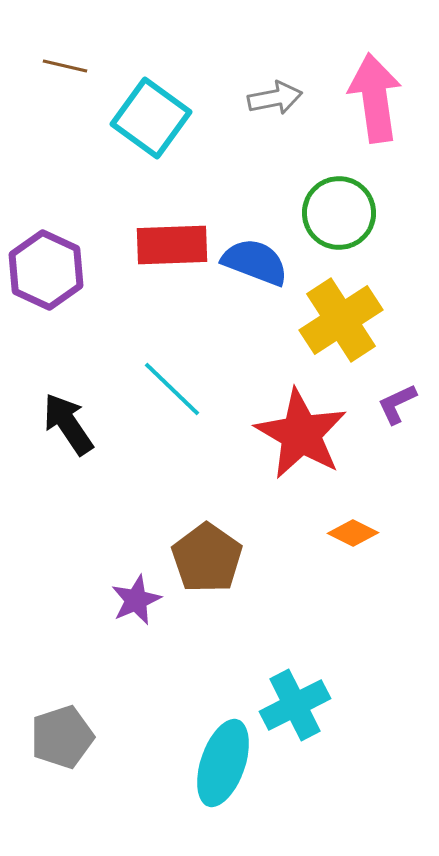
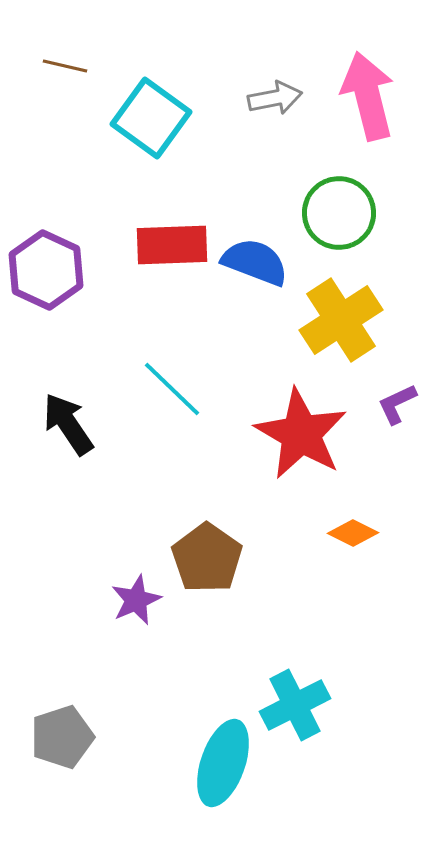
pink arrow: moved 7 px left, 2 px up; rotated 6 degrees counterclockwise
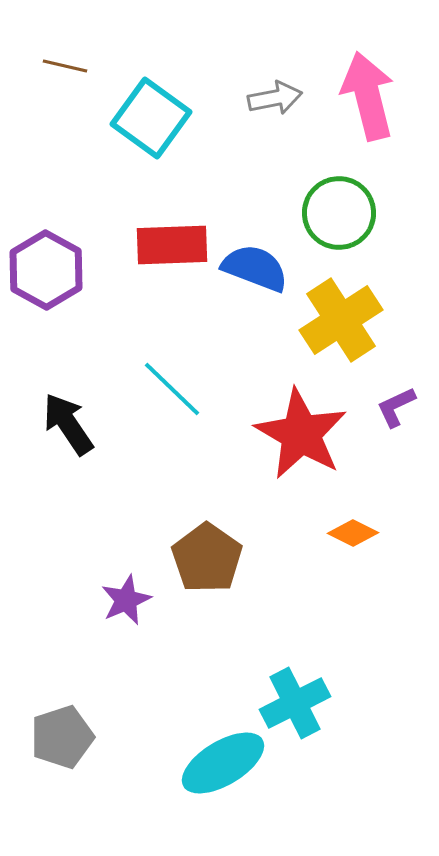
blue semicircle: moved 6 px down
purple hexagon: rotated 4 degrees clockwise
purple L-shape: moved 1 px left, 3 px down
purple star: moved 10 px left
cyan cross: moved 2 px up
cyan ellipse: rotated 40 degrees clockwise
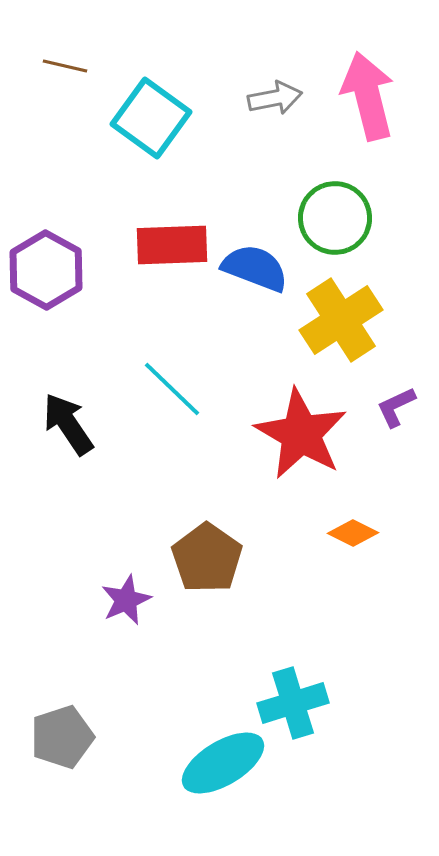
green circle: moved 4 px left, 5 px down
cyan cross: moved 2 px left; rotated 10 degrees clockwise
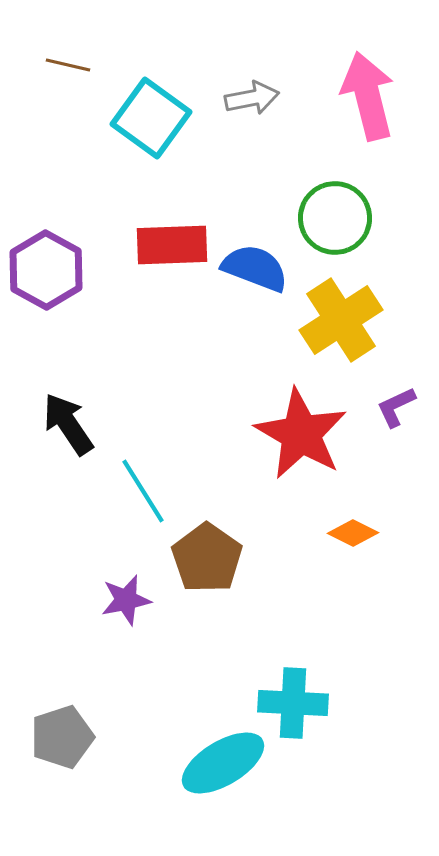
brown line: moved 3 px right, 1 px up
gray arrow: moved 23 px left
cyan line: moved 29 px left, 102 px down; rotated 14 degrees clockwise
purple star: rotated 12 degrees clockwise
cyan cross: rotated 20 degrees clockwise
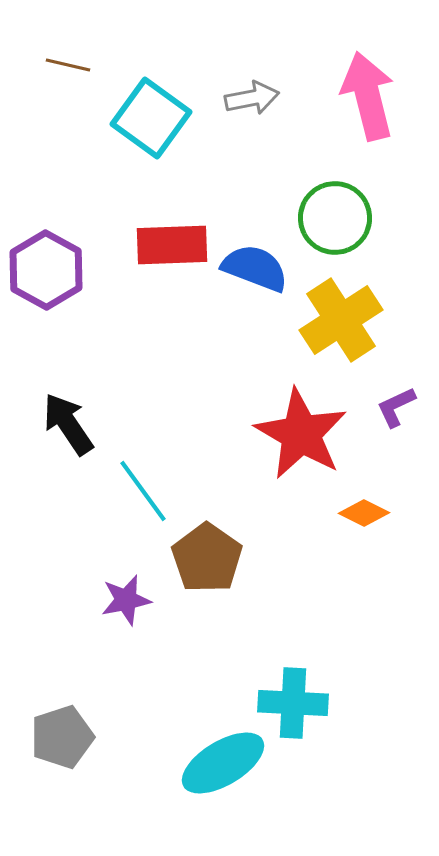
cyan line: rotated 4 degrees counterclockwise
orange diamond: moved 11 px right, 20 px up
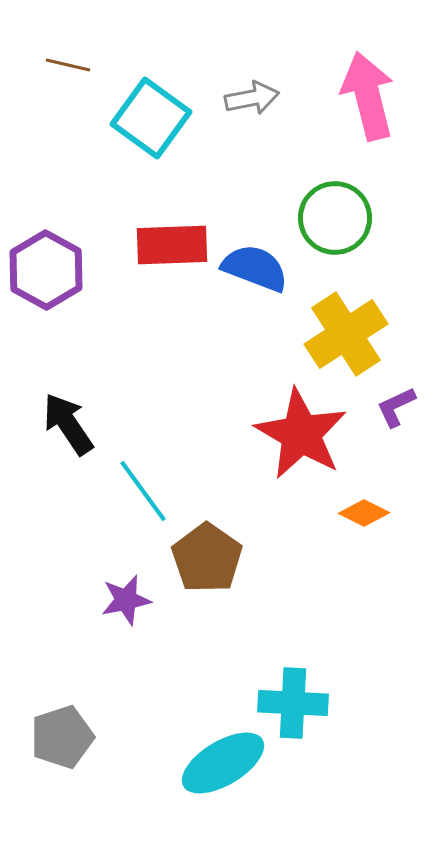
yellow cross: moved 5 px right, 14 px down
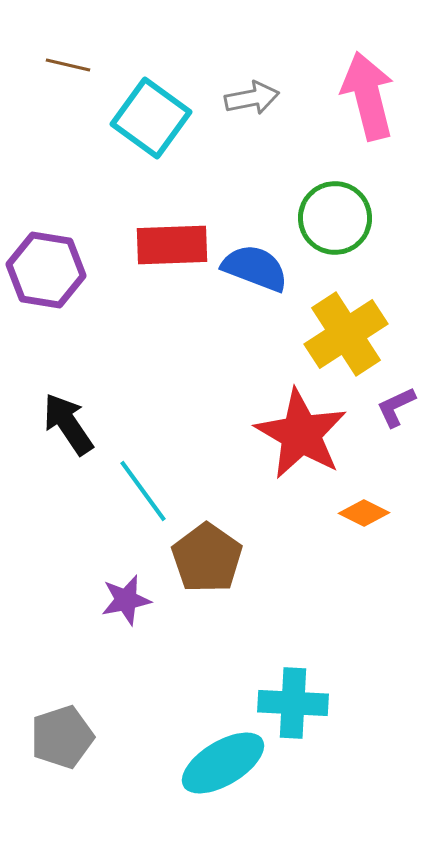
purple hexagon: rotated 20 degrees counterclockwise
